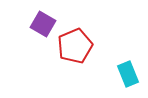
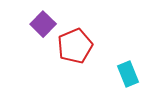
purple square: rotated 15 degrees clockwise
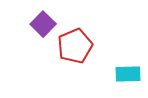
cyan rectangle: rotated 70 degrees counterclockwise
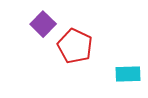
red pentagon: rotated 24 degrees counterclockwise
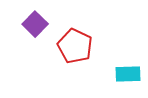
purple square: moved 8 px left
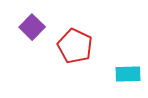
purple square: moved 3 px left, 3 px down
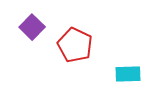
red pentagon: moved 1 px up
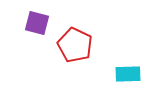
purple square: moved 5 px right, 4 px up; rotated 30 degrees counterclockwise
